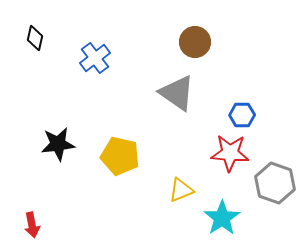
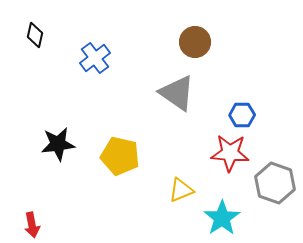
black diamond: moved 3 px up
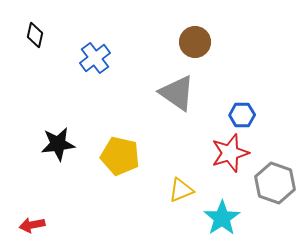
red star: rotated 21 degrees counterclockwise
red arrow: rotated 90 degrees clockwise
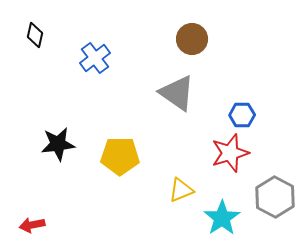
brown circle: moved 3 px left, 3 px up
yellow pentagon: rotated 12 degrees counterclockwise
gray hexagon: moved 14 px down; rotated 9 degrees clockwise
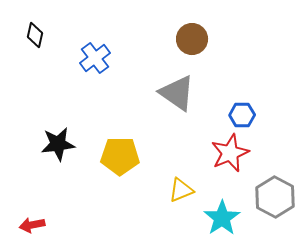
red star: rotated 6 degrees counterclockwise
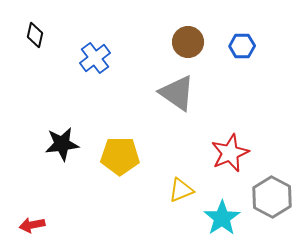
brown circle: moved 4 px left, 3 px down
blue hexagon: moved 69 px up
black star: moved 4 px right
gray hexagon: moved 3 px left
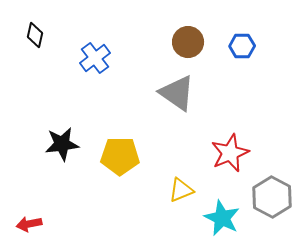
cyan star: rotated 12 degrees counterclockwise
red arrow: moved 3 px left, 1 px up
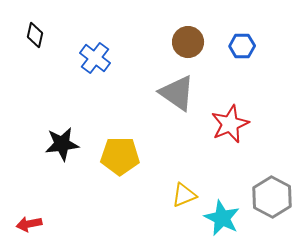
blue cross: rotated 16 degrees counterclockwise
red star: moved 29 px up
yellow triangle: moved 3 px right, 5 px down
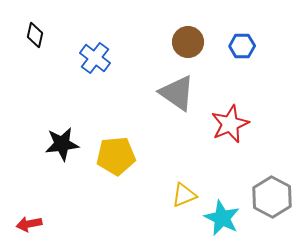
yellow pentagon: moved 4 px left; rotated 6 degrees counterclockwise
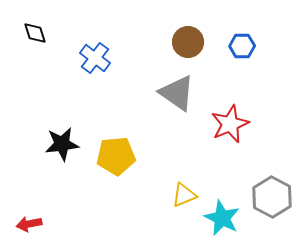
black diamond: moved 2 px up; rotated 30 degrees counterclockwise
